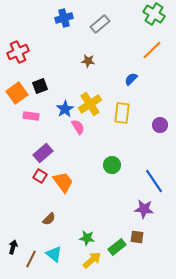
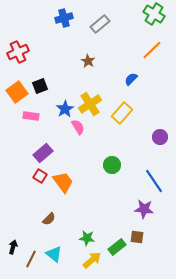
brown star: rotated 24 degrees clockwise
orange square: moved 1 px up
yellow rectangle: rotated 35 degrees clockwise
purple circle: moved 12 px down
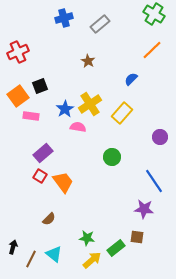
orange square: moved 1 px right, 4 px down
pink semicircle: rotated 49 degrees counterclockwise
green circle: moved 8 px up
green rectangle: moved 1 px left, 1 px down
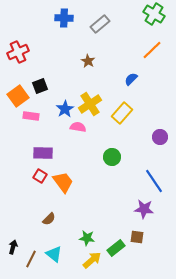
blue cross: rotated 18 degrees clockwise
purple rectangle: rotated 42 degrees clockwise
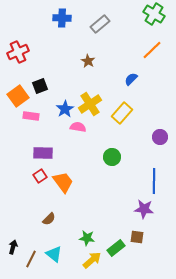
blue cross: moved 2 px left
red square: rotated 24 degrees clockwise
blue line: rotated 35 degrees clockwise
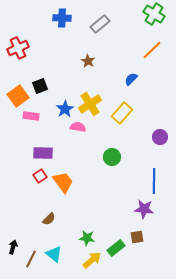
red cross: moved 4 px up
brown square: rotated 16 degrees counterclockwise
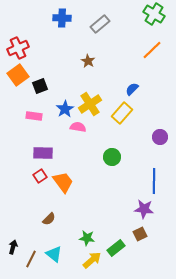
blue semicircle: moved 1 px right, 10 px down
orange square: moved 21 px up
pink rectangle: moved 3 px right
brown square: moved 3 px right, 3 px up; rotated 16 degrees counterclockwise
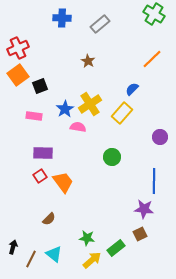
orange line: moved 9 px down
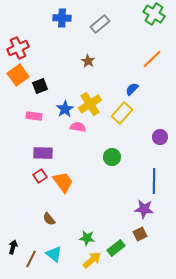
brown semicircle: rotated 96 degrees clockwise
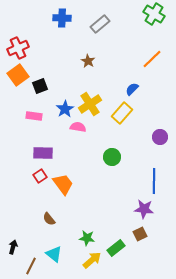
orange trapezoid: moved 2 px down
brown line: moved 7 px down
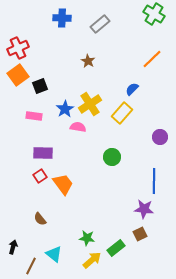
brown semicircle: moved 9 px left
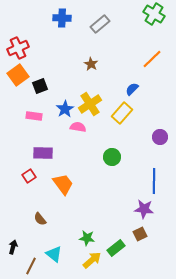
brown star: moved 3 px right, 3 px down
red square: moved 11 px left
